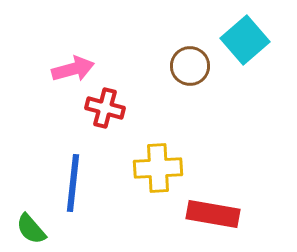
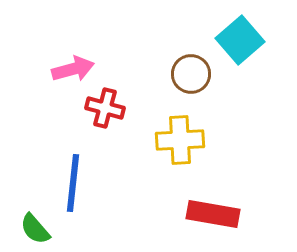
cyan square: moved 5 px left
brown circle: moved 1 px right, 8 px down
yellow cross: moved 22 px right, 28 px up
green semicircle: moved 4 px right
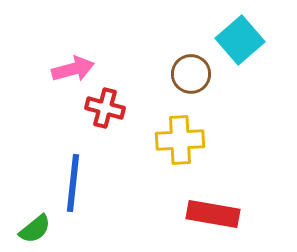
green semicircle: rotated 88 degrees counterclockwise
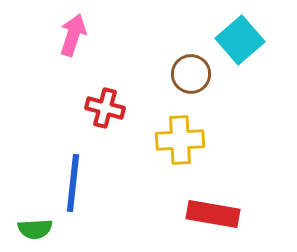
pink arrow: moved 34 px up; rotated 57 degrees counterclockwise
green semicircle: rotated 36 degrees clockwise
